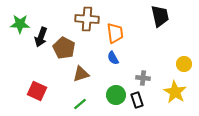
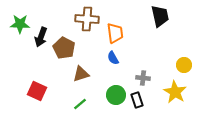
yellow circle: moved 1 px down
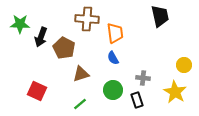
green circle: moved 3 px left, 5 px up
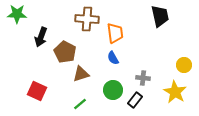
green star: moved 3 px left, 10 px up
brown pentagon: moved 1 px right, 4 px down
black rectangle: moved 2 px left; rotated 56 degrees clockwise
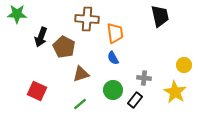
brown pentagon: moved 1 px left, 5 px up
gray cross: moved 1 px right
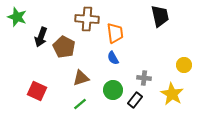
green star: moved 3 px down; rotated 18 degrees clockwise
brown triangle: moved 4 px down
yellow star: moved 3 px left, 2 px down
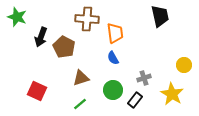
gray cross: rotated 24 degrees counterclockwise
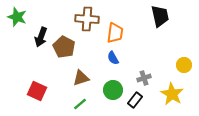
orange trapezoid: rotated 15 degrees clockwise
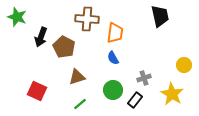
brown triangle: moved 4 px left, 1 px up
